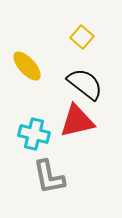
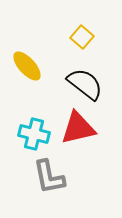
red triangle: moved 1 px right, 7 px down
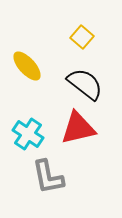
cyan cross: moved 6 px left; rotated 20 degrees clockwise
gray L-shape: moved 1 px left
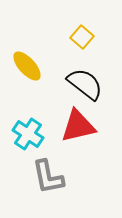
red triangle: moved 2 px up
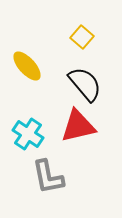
black semicircle: rotated 12 degrees clockwise
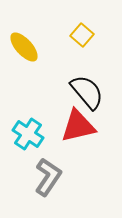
yellow square: moved 2 px up
yellow ellipse: moved 3 px left, 19 px up
black semicircle: moved 2 px right, 8 px down
gray L-shape: rotated 135 degrees counterclockwise
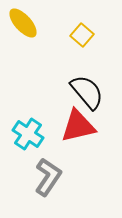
yellow ellipse: moved 1 px left, 24 px up
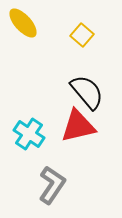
cyan cross: moved 1 px right
gray L-shape: moved 4 px right, 8 px down
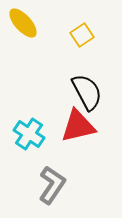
yellow square: rotated 15 degrees clockwise
black semicircle: rotated 12 degrees clockwise
